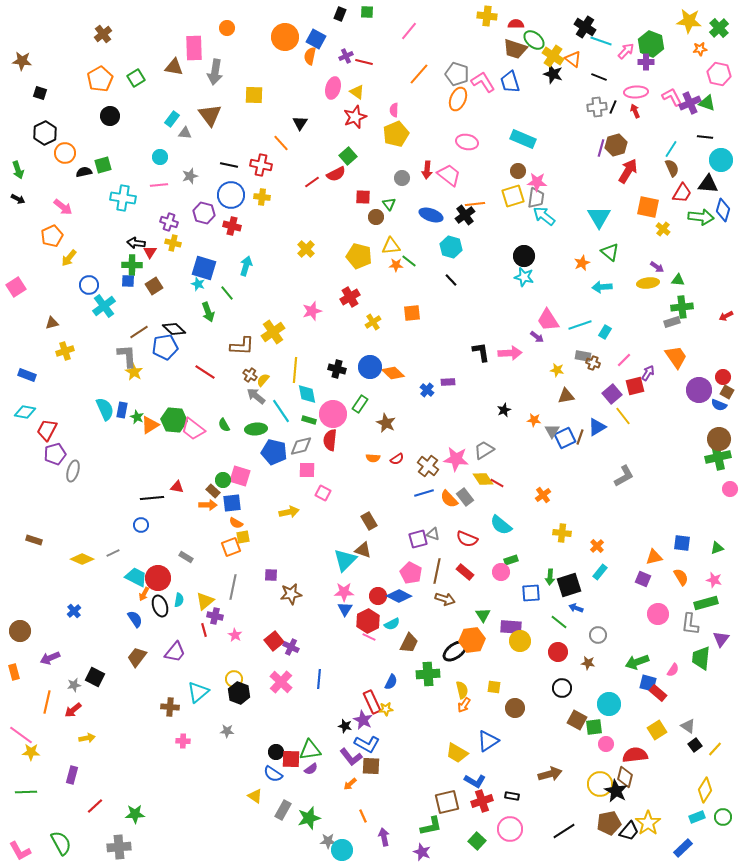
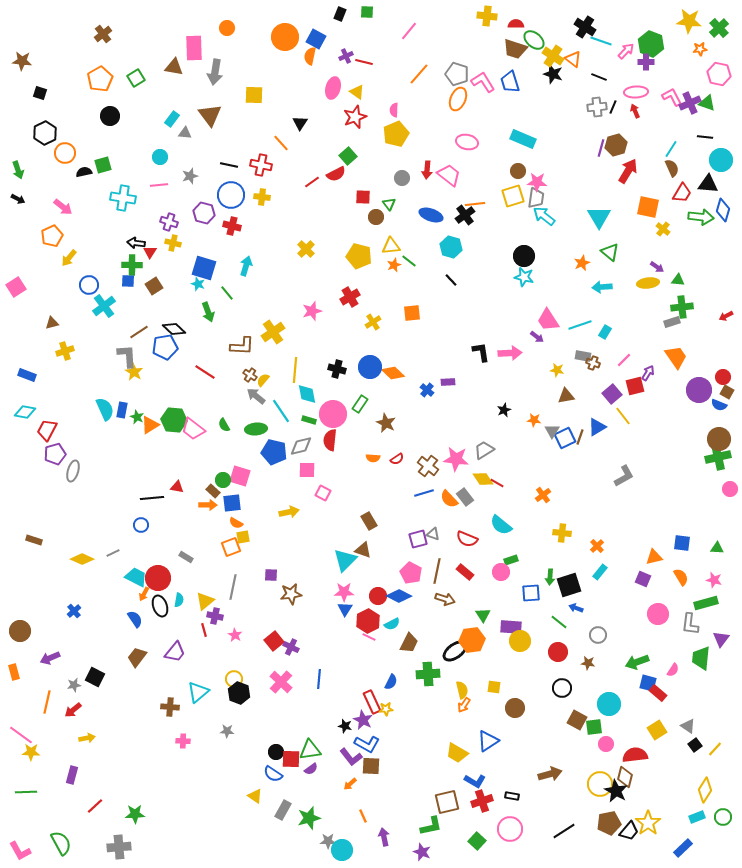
orange star at (396, 265): moved 2 px left; rotated 24 degrees counterclockwise
green triangle at (717, 548): rotated 24 degrees clockwise
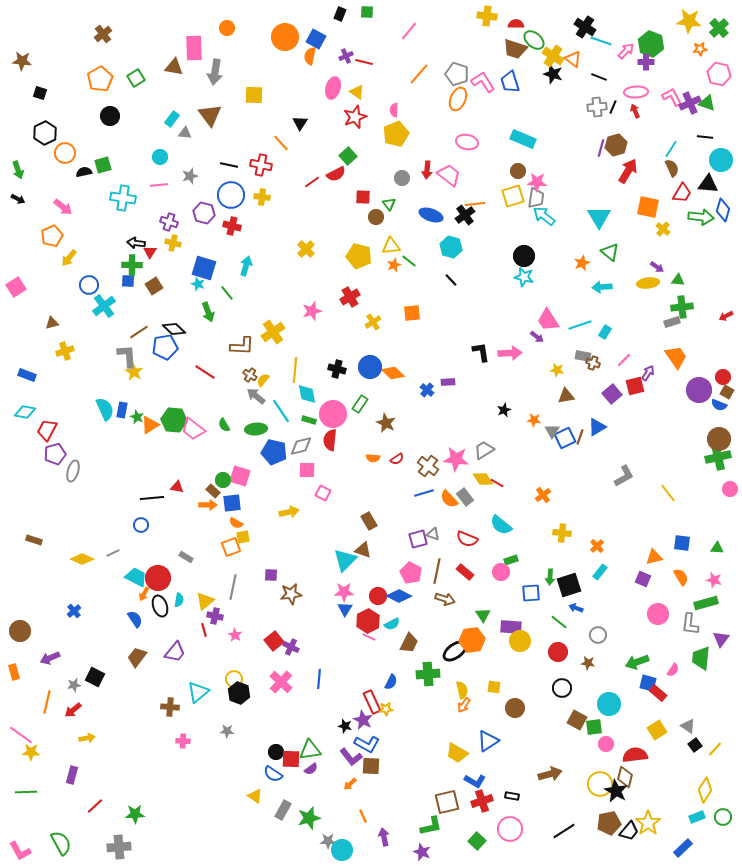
yellow line at (623, 416): moved 45 px right, 77 px down
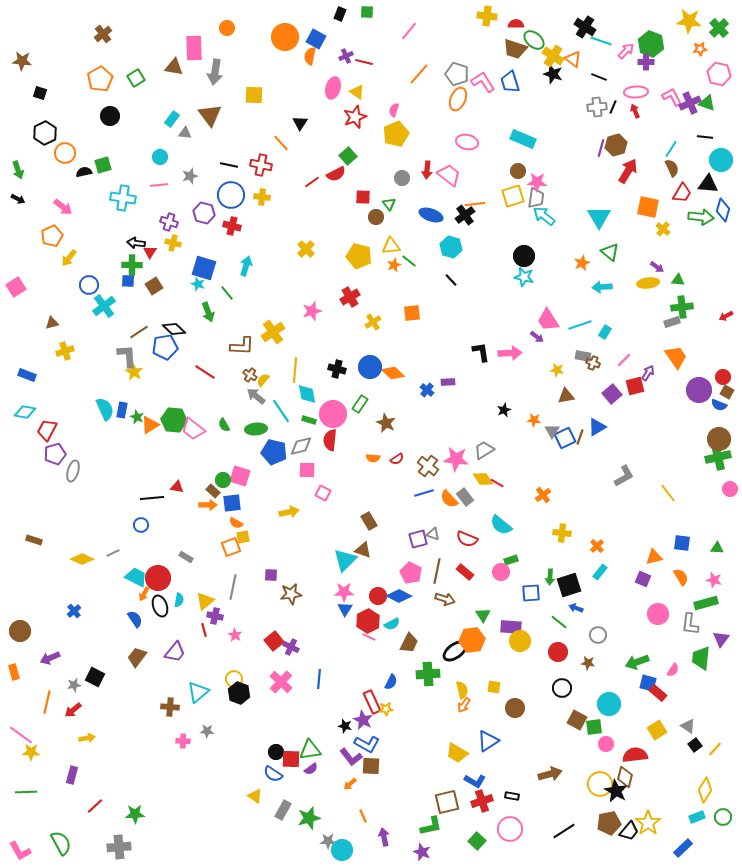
pink semicircle at (394, 110): rotated 16 degrees clockwise
gray star at (227, 731): moved 20 px left
